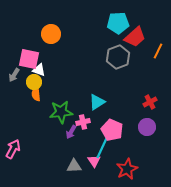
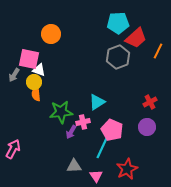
red trapezoid: moved 1 px right, 1 px down
pink triangle: moved 2 px right, 15 px down
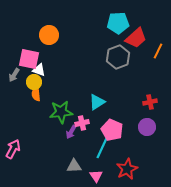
orange circle: moved 2 px left, 1 px down
red cross: rotated 16 degrees clockwise
pink cross: moved 1 px left, 1 px down
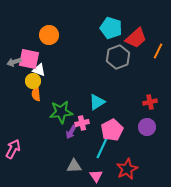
cyan pentagon: moved 7 px left, 5 px down; rotated 20 degrees clockwise
gray arrow: moved 13 px up; rotated 40 degrees clockwise
yellow circle: moved 1 px left, 1 px up
pink pentagon: rotated 20 degrees clockwise
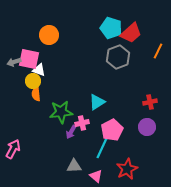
red trapezoid: moved 5 px left, 5 px up
pink triangle: rotated 16 degrees counterclockwise
